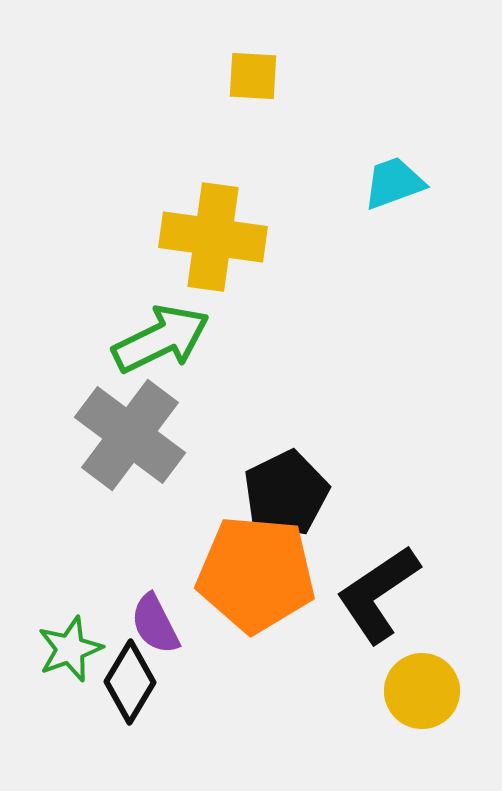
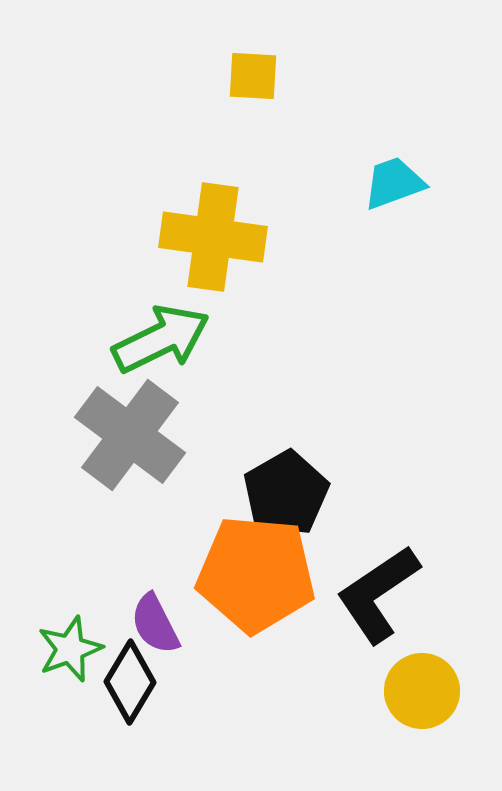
black pentagon: rotated 4 degrees counterclockwise
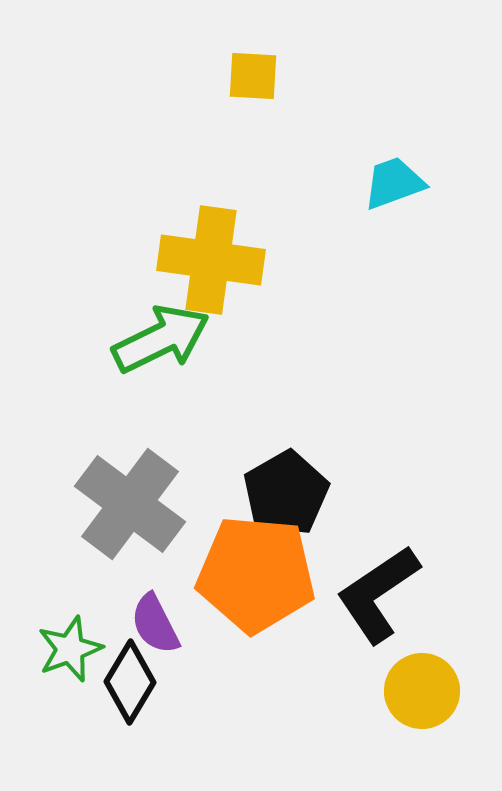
yellow cross: moved 2 px left, 23 px down
gray cross: moved 69 px down
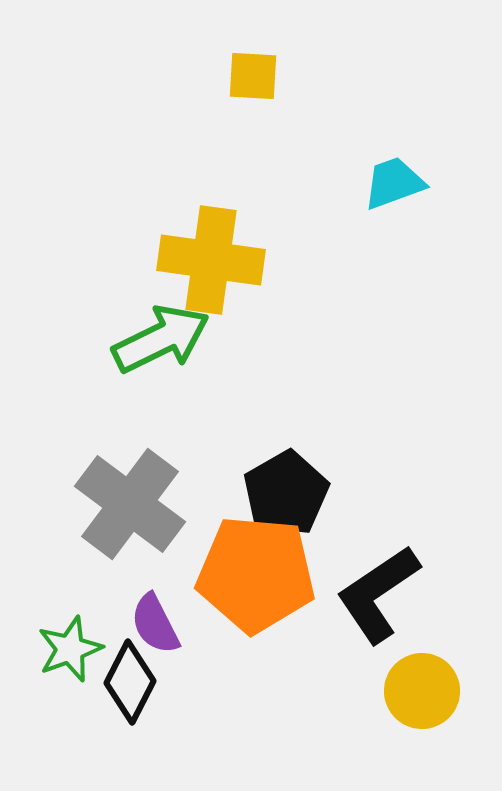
black diamond: rotated 4 degrees counterclockwise
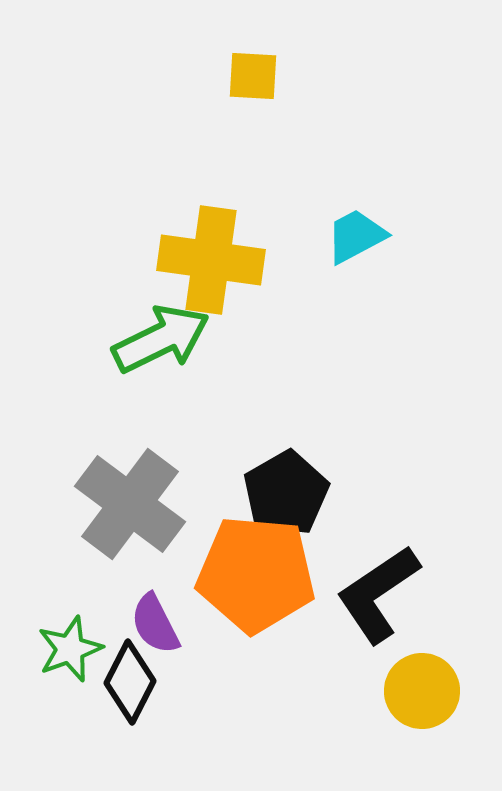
cyan trapezoid: moved 38 px left, 53 px down; rotated 8 degrees counterclockwise
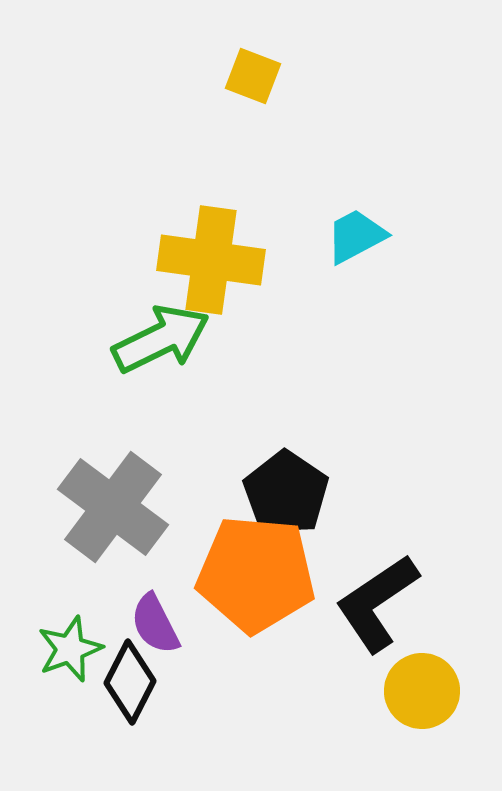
yellow square: rotated 18 degrees clockwise
black pentagon: rotated 8 degrees counterclockwise
gray cross: moved 17 px left, 3 px down
black L-shape: moved 1 px left, 9 px down
